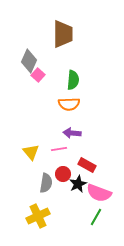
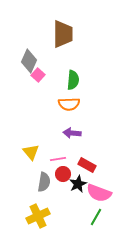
pink line: moved 1 px left, 10 px down
gray semicircle: moved 2 px left, 1 px up
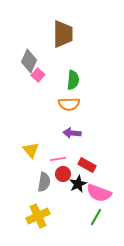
yellow triangle: moved 2 px up
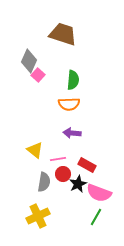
brown trapezoid: rotated 72 degrees counterclockwise
yellow triangle: moved 4 px right; rotated 12 degrees counterclockwise
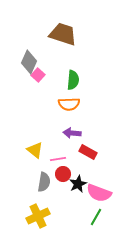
gray diamond: moved 1 px down
red rectangle: moved 1 px right, 13 px up
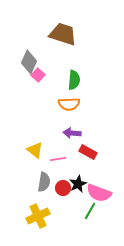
green semicircle: moved 1 px right
red circle: moved 14 px down
green line: moved 6 px left, 6 px up
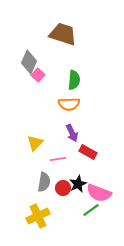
purple arrow: rotated 120 degrees counterclockwise
yellow triangle: moved 7 px up; rotated 36 degrees clockwise
green line: moved 1 px right, 1 px up; rotated 24 degrees clockwise
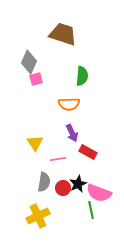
pink square: moved 2 px left, 4 px down; rotated 32 degrees clockwise
green semicircle: moved 8 px right, 4 px up
yellow triangle: rotated 18 degrees counterclockwise
green line: rotated 66 degrees counterclockwise
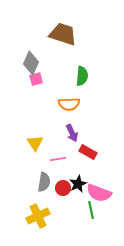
gray diamond: moved 2 px right, 1 px down
